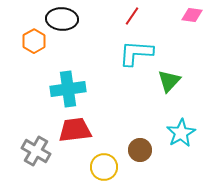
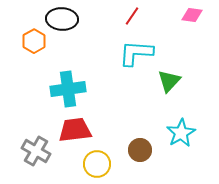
yellow circle: moved 7 px left, 3 px up
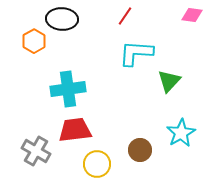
red line: moved 7 px left
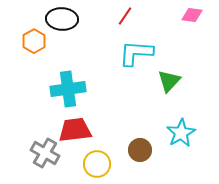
gray cross: moved 9 px right, 2 px down
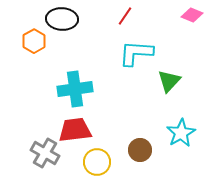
pink diamond: rotated 15 degrees clockwise
cyan cross: moved 7 px right
yellow circle: moved 2 px up
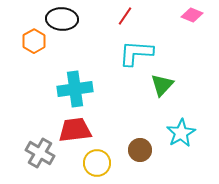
green triangle: moved 7 px left, 4 px down
gray cross: moved 5 px left
yellow circle: moved 1 px down
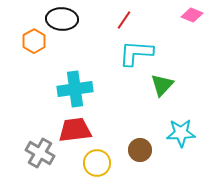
red line: moved 1 px left, 4 px down
cyan star: rotated 28 degrees clockwise
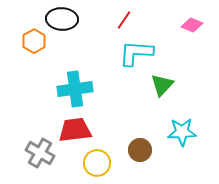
pink diamond: moved 10 px down
cyan star: moved 1 px right, 1 px up
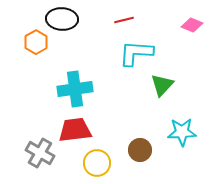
red line: rotated 42 degrees clockwise
orange hexagon: moved 2 px right, 1 px down
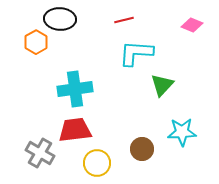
black ellipse: moved 2 px left
brown circle: moved 2 px right, 1 px up
